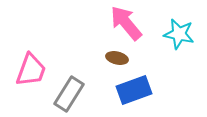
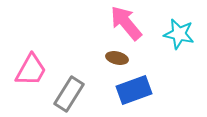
pink trapezoid: rotated 9 degrees clockwise
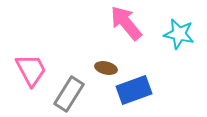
brown ellipse: moved 11 px left, 10 px down
pink trapezoid: rotated 57 degrees counterclockwise
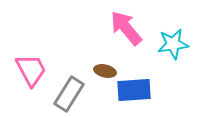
pink arrow: moved 5 px down
cyan star: moved 6 px left, 10 px down; rotated 20 degrees counterclockwise
brown ellipse: moved 1 px left, 3 px down
blue rectangle: rotated 16 degrees clockwise
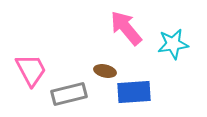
blue rectangle: moved 2 px down
gray rectangle: rotated 44 degrees clockwise
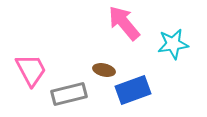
pink arrow: moved 2 px left, 5 px up
brown ellipse: moved 1 px left, 1 px up
blue rectangle: moved 1 px left, 2 px up; rotated 16 degrees counterclockwise
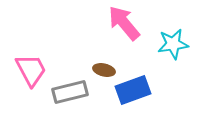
gray rectangle: moved 1 px right, 2 px up
